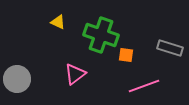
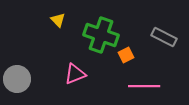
yellow triangle: moved 2 px up; rotated 21 degrees clockwise
gray rectangle: moved 6 px left, 11 px up; rotated 10 degrees clockwise
orange square: rotated 35 degrees counterclockwise
pink triangle: rotated 15 degrees clockwise
pink line: rotated 20 degrees clockwise
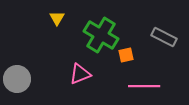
yellow triangle: moved 1 px left, 2 px up; rotated 14 degrees clockwise
green cross: rotated 12 degrees clockwise
orange square: rotated 14 degrees clockwise
pink triangle: moved 5 px right
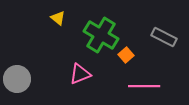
yellow triangle: moved 1 px right; rotated 21 degrees counterclockwise
orange square: rotated 28 degrees counterclockwise
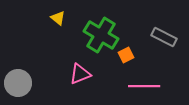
orange square: rotated 14 degrees clockwise
gray circle: moved 1 px right, 4 px down
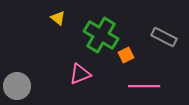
gray circle: moved 1 px left, 3 px down
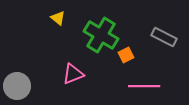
pink triangle: moved 7 px left
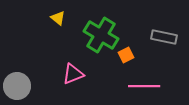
gray rectangle: rotated 15 degrees counterclockwise
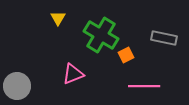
yellow triangle: rotated 21 degrees clockwise
gray rectangle: moved 1 px down
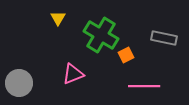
gray circle: moved 2 px right, 3 px up
